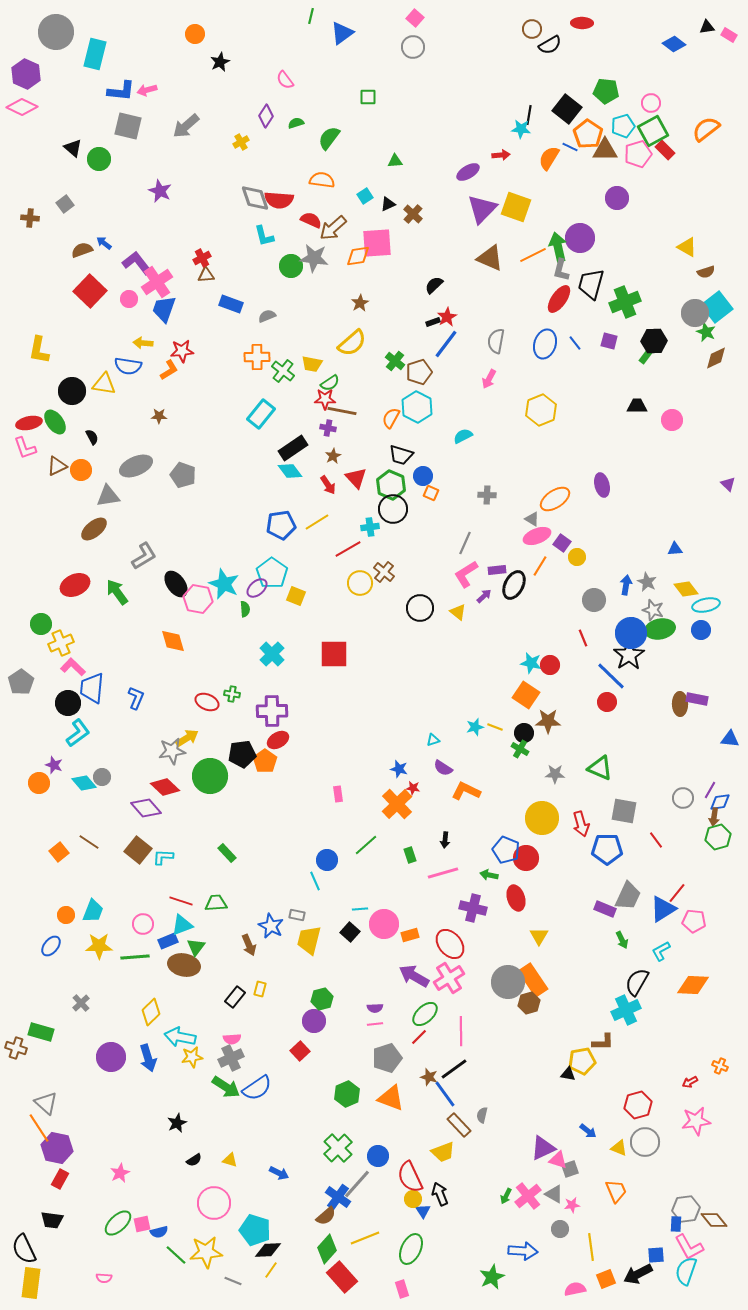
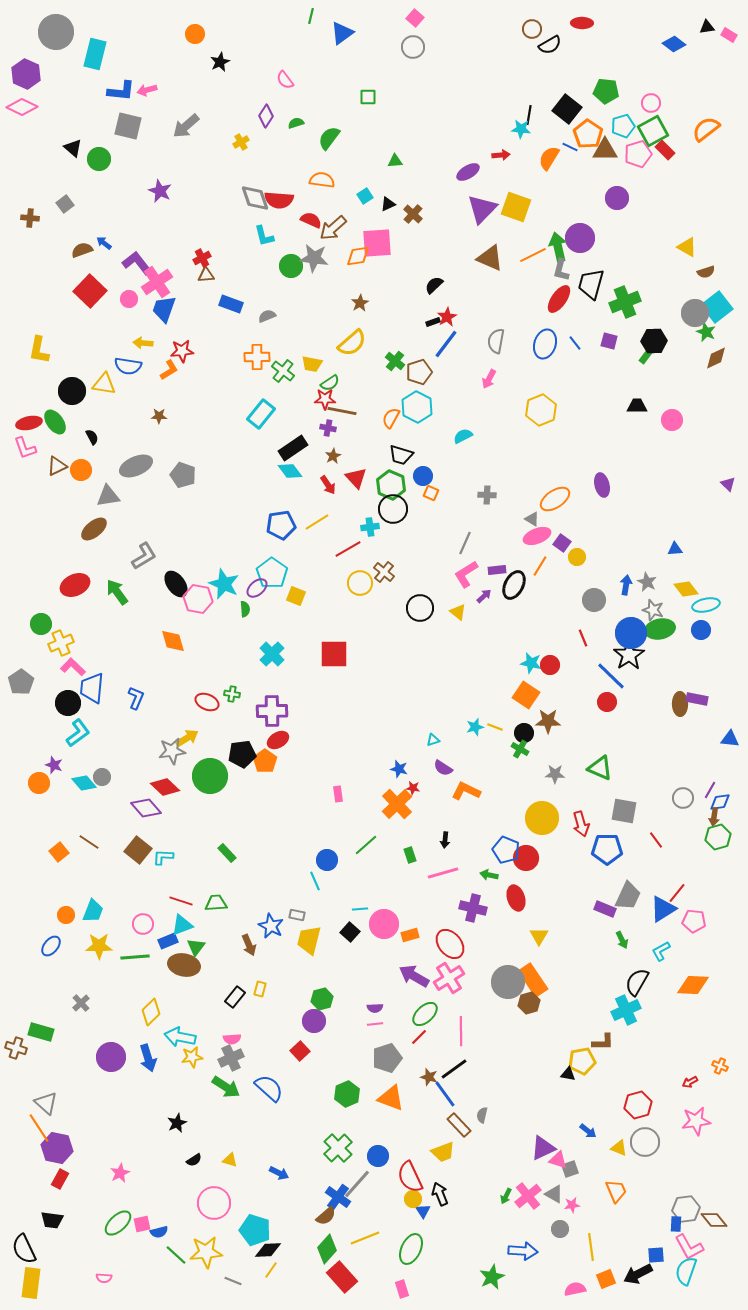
blue semicircle at (257, 1088): moved 12 px right; rotated 104 degrees counterclockwise
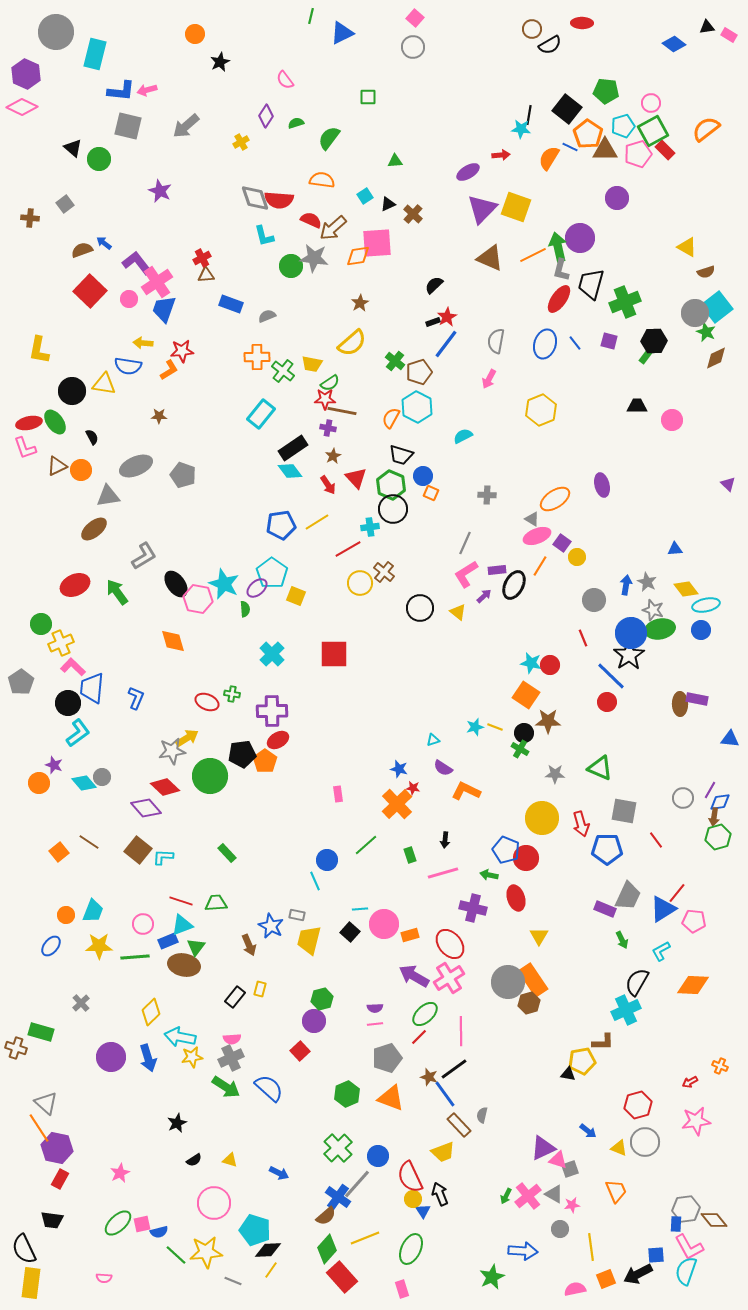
blue triangle at (342, 33): rotated 10 degrees clockwise
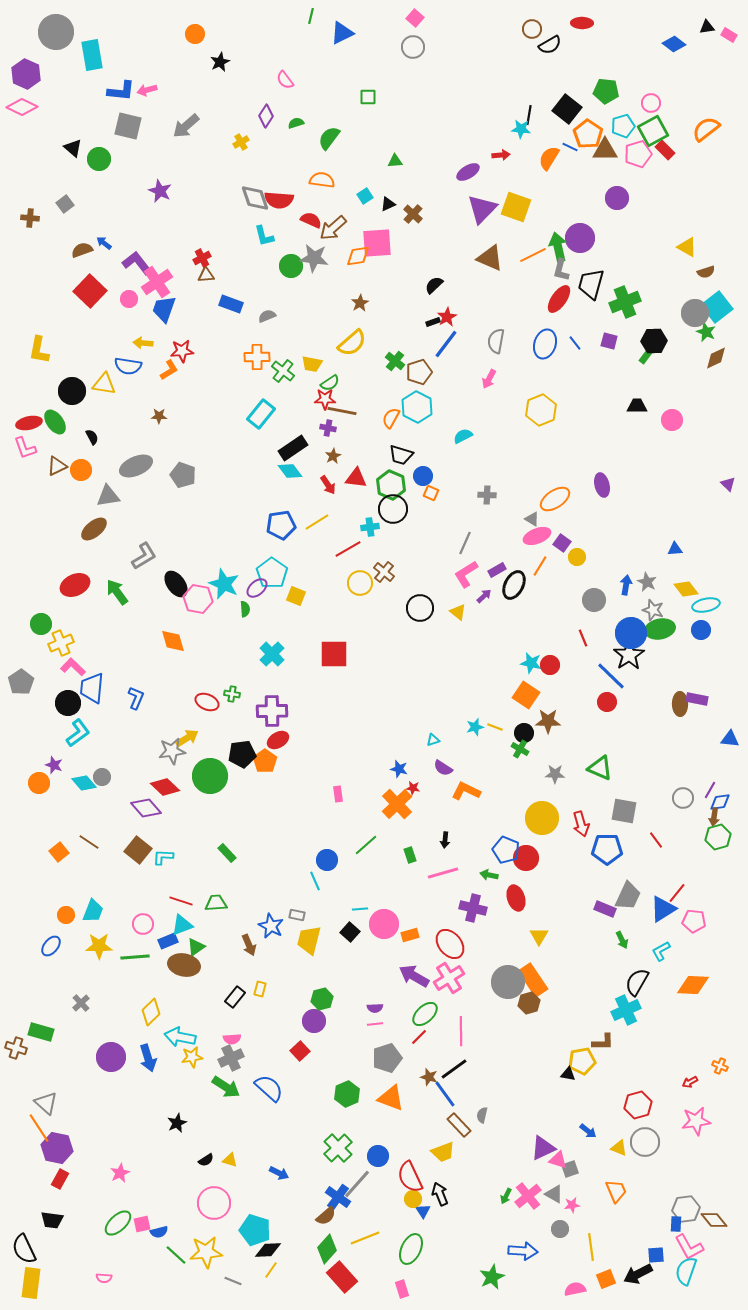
cyan rectangle at (95, 54): moved 3 px left, 1 px down; rotated 24 degrees counterclockwise
red triangle at (356, 478): rotated 40 degrees counterclockwise
purple rectangle at (497, 570): rotated 24 degrees counterclockwise
green triangle at (196, 947): rotated 18 degrees clockwise
black semicircle at (194, 1160): moved 12 px right
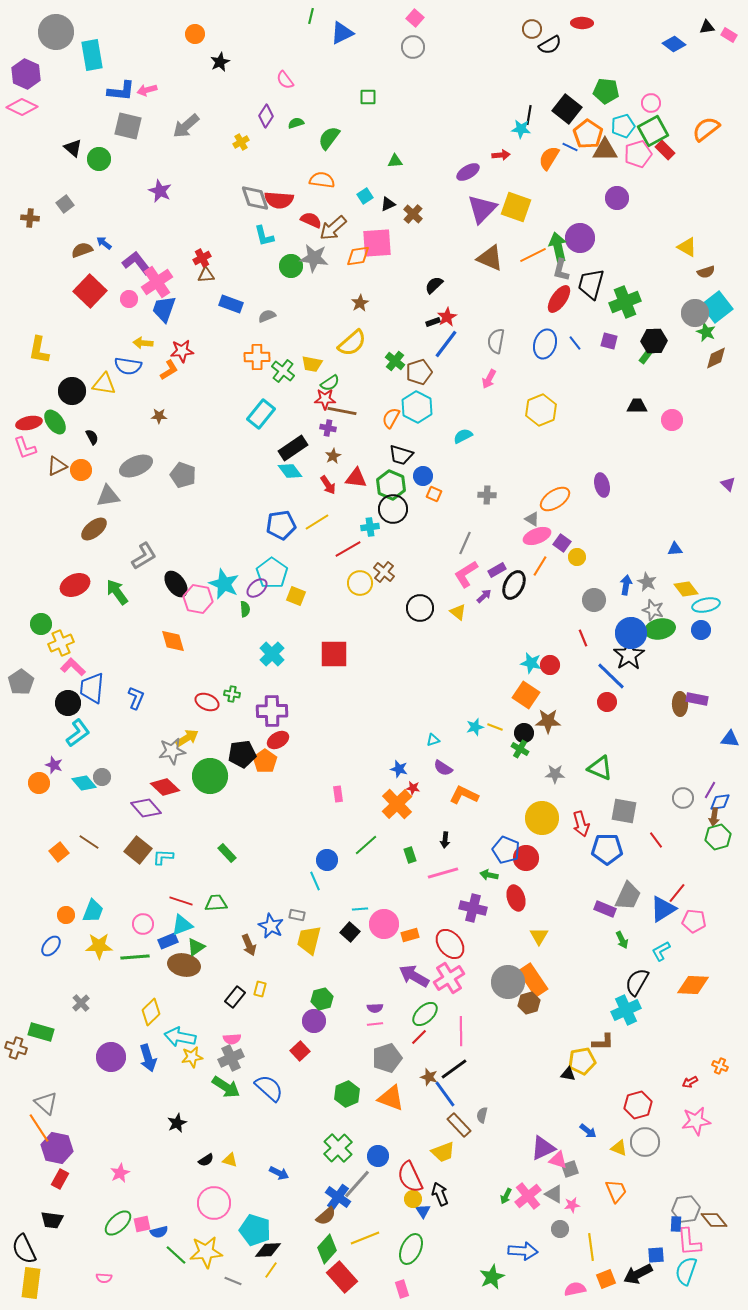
orange square at (431, 493): moved 3 px right, 1 px down
orange L-shape at (466, 791): moved 2 px left, 4 px down
pink L-shape at (689, 1247): moved 5 px up; rotated 24 degrees clockwise
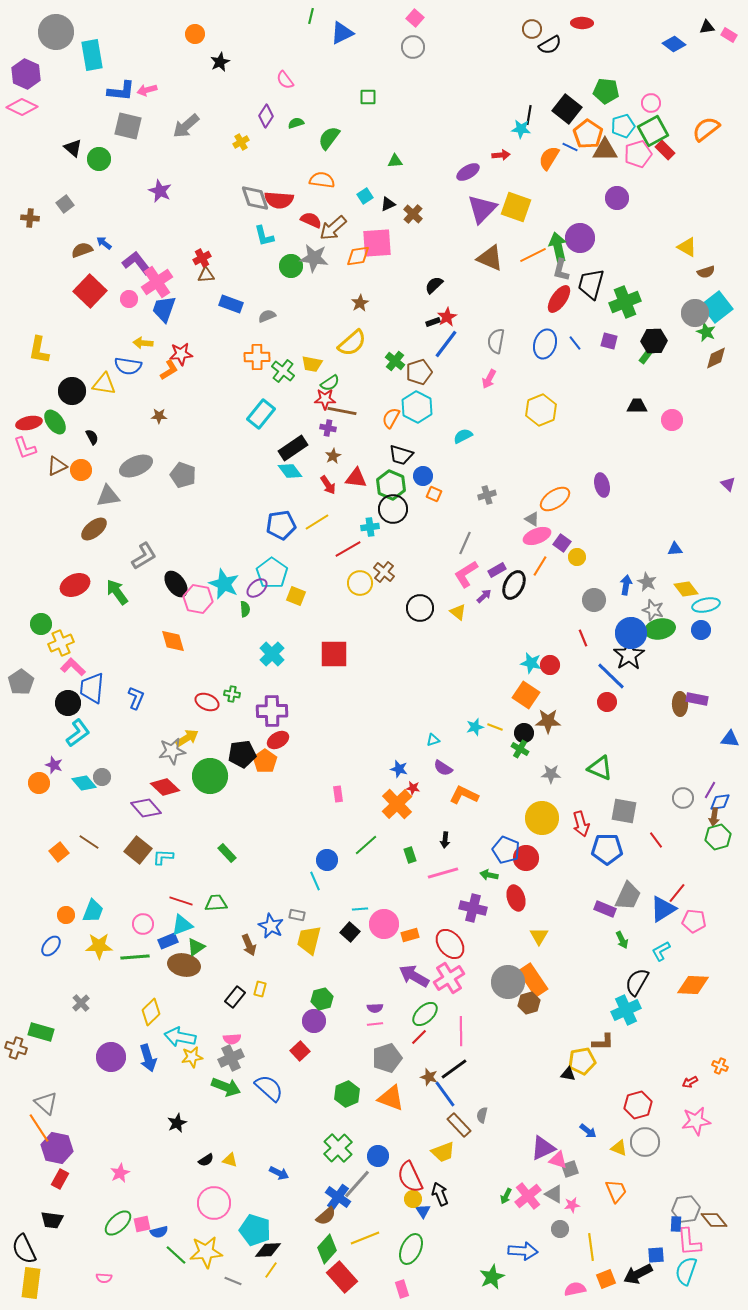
red star at (182, 351): moved 1 px left, 3 px down
gray cross at (487, 495): rotated 18 degrees counterclockwise
gray star at (555, 774): moved 4 px left
green arrow at (226, 1087): rotated 12 degrees counterclockwise
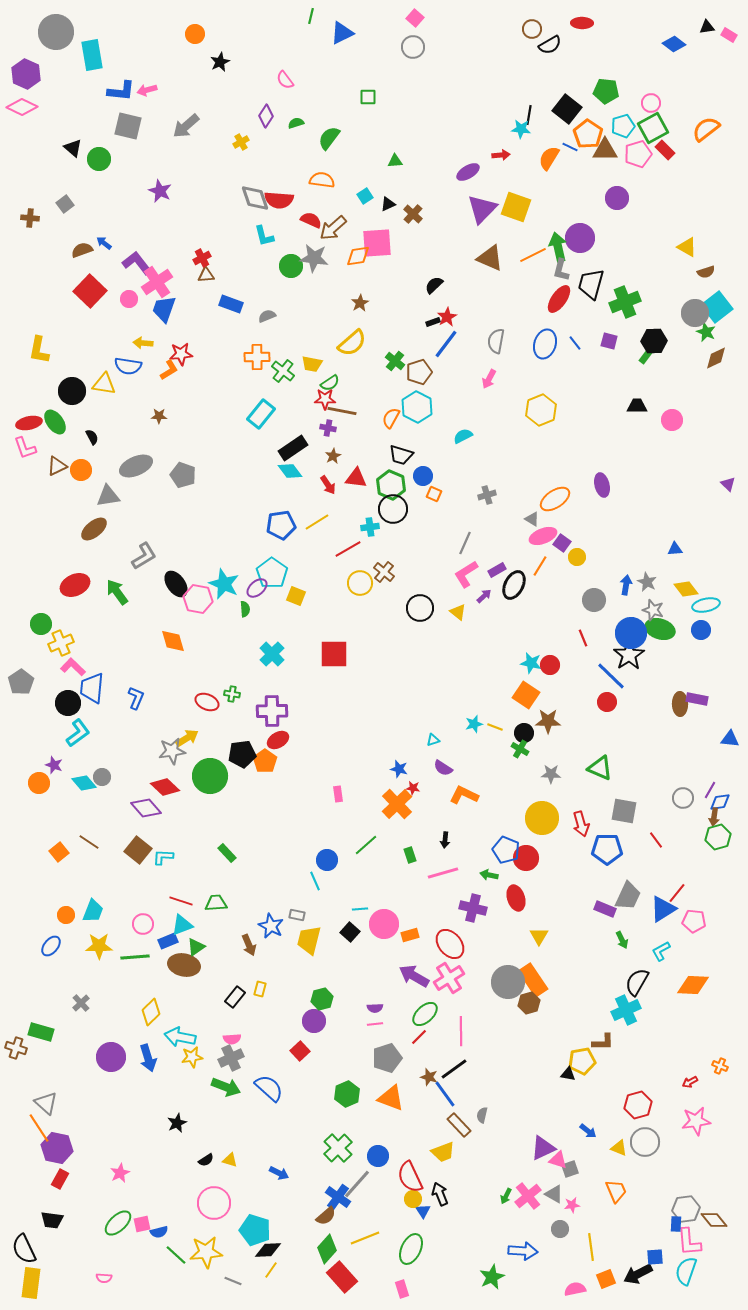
green square at (653, 131): moved 3 px up
pink ellipse at (537, 536): moved 6 px right
green ellipse at (660, 629): rotated 28 degrees clockwise
cyan star at (475, 727): moved 1 px left, 3 px up
blue square at (656, 1255): moved 1 px left, 2 px down
